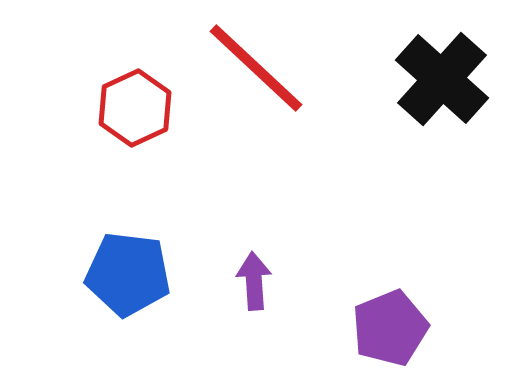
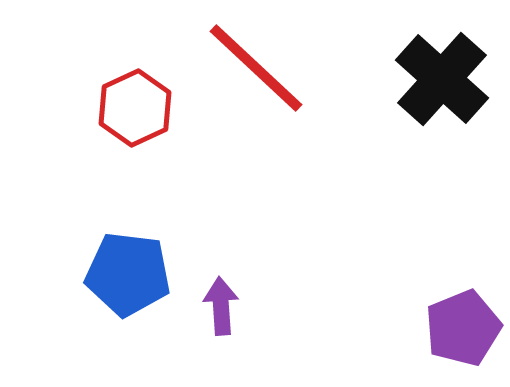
purple arrow: moved 33 px left, 25 px down
purple pentagon: moved 73 px right
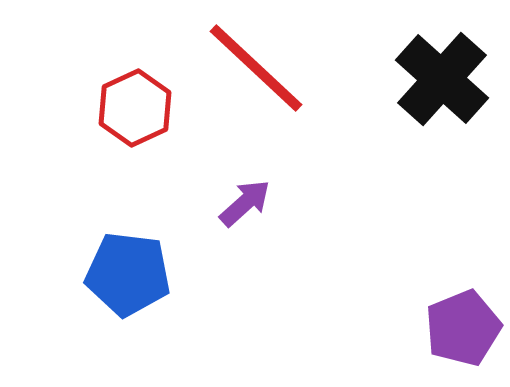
purple arrow: moved 24 px right, 103 px up; rotated 52 degrees clockwise
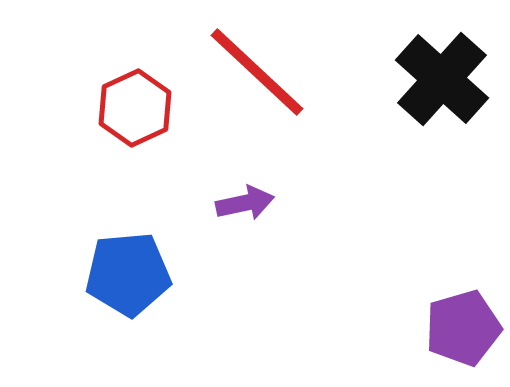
red line: moved 1 px right, 4 px down
purple arrow: rotated 30 degrees clockwise
blue pentagon: rotated 12 degrees counterclockwise
purple pentagon: rotated 6 degrees clockwise
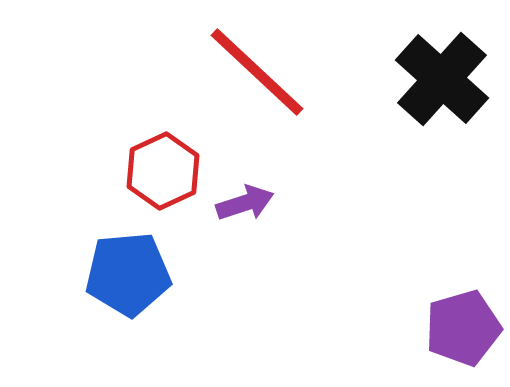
red hexagon: moved 28 px right, 63 px down
purple arrow: rotated 6 degrees counterclockwise
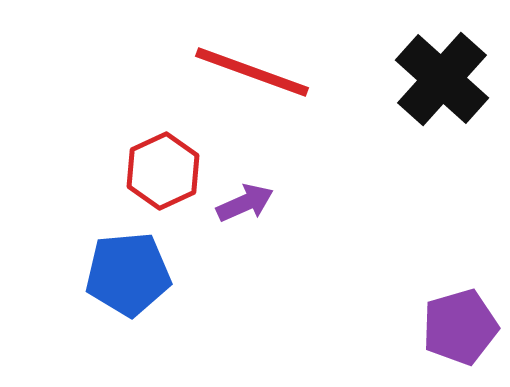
red line: moved 5 px left; rotated 23 degrees counterclockwise
purple arrow: rotated 6 degrees counterclockwise
purple pentagon: moved 3 px left, 1 px up
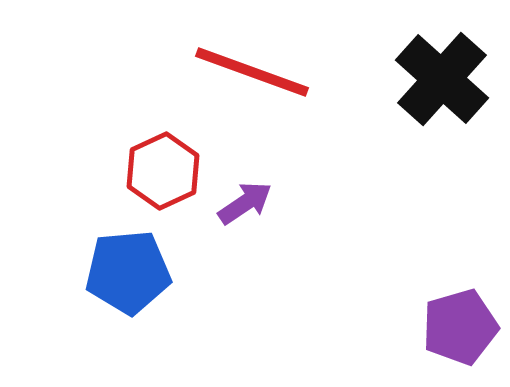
purple arrow: rotated 10 degrees counterclockwise
blue pentagon: moved 2 px up
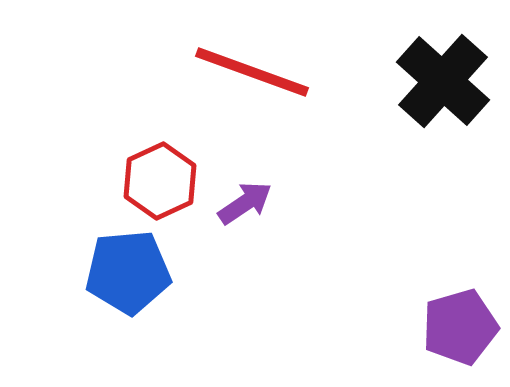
black cross: moved 1 px right, 2 px down
red hexagon: moved 3 px left, 10 px down
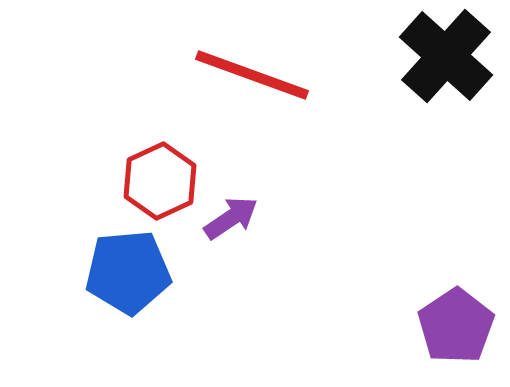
red line: moved 3 px down
black cross: moved 3 px right, 25 px up
purple arrow: moved 14 px left, 15 px down
purple pentagon: moved 4 px left, 1 px up; rotated 18 degrees counterclockwise
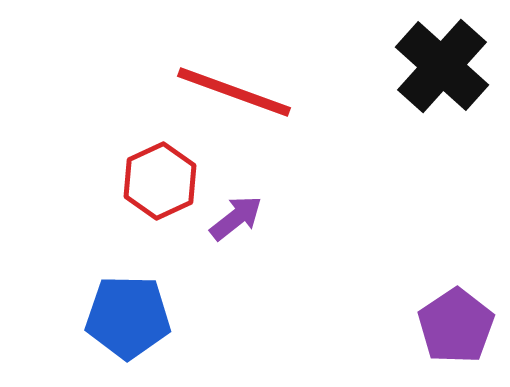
black cross: moved 4 px left, 10 px down
red line: moved 18 px left, 17 px down
purple arrow: moved 5 px right; rotated 4 degrees counterclockwise
blue pentagon: moved 45 px down; rotated 6 degrees clockwise
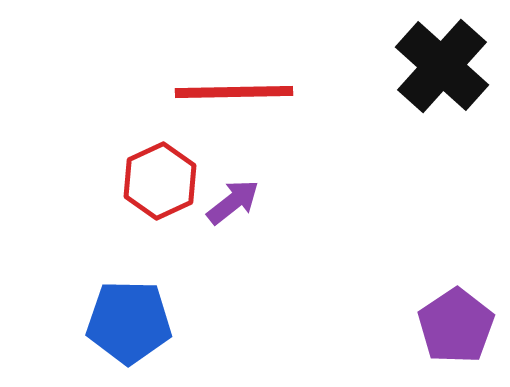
red line: rotated 21 degrees counterclockwise
purple arrow: moved 3 px left, 16 px up
blue pentagon: moved 1 px right, 5 px down
